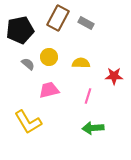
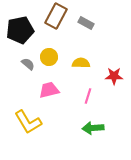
brown rectangle: moved 2 px left, 2 px up
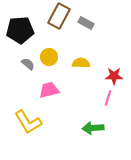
brown rectangle: moved 3 px right
black pentagon: rotated 8 degrees clockwise
pink line: moved 20 px right, 2 px down
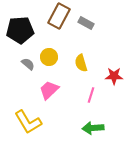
yellow semicircle: rotated 108 degrees counterclockwise
pink trapezoid: rotated 30 degrees counterclockwise
pink line: moved 17 px left, 3 px up
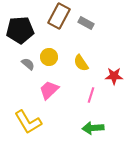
yellow semicircle: rotated 18 degrees counterclockwise
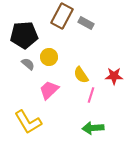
brown rectangle: moved 3 px right
black pentagon: moved 4 px right, 5 px down
yellow semicircle: moved 12 px down
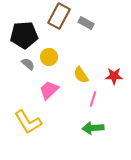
brown rectangle: moved 3 px left
pink line: moved 2 px right, 4 px down
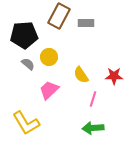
gray rectangle: rotated 28 degrees counterclockwise
yellow L-shape: moved 2 px left, 1 px down
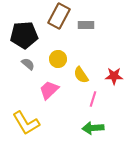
gray rectangle: moved 2 px down
yellow circle: moved 9 px right, 2 px down
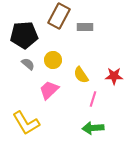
gray rectangle: moved 1 px left, 2 px down
yellow circle: moved 5 px left, 1 px down
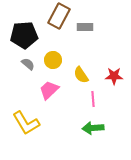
pink line: rotated 21 degrees counterclockwise
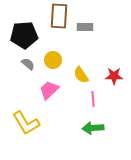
brown rectangle: rotated 25 degrees counterclockwise
